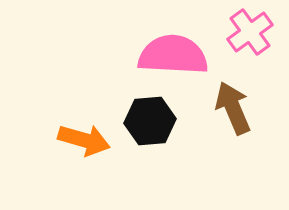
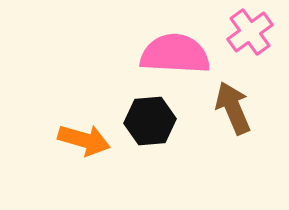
pink semicircle: moved 2 px right, 1 px up
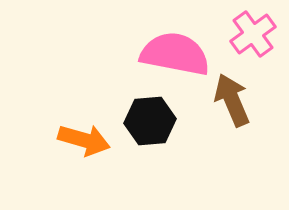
pink cross: moved 3 px right, 2 px down
pink semicircle: rotated 8 degrees clockwise
brown arrow: moved 1 px left, 8 px up
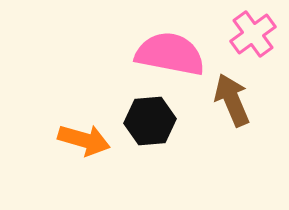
pink semicircle: moved 5 px left
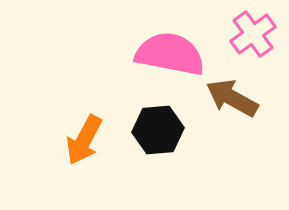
brown arrow: moved 2 px up; rotated 38 degrees counterclockwise
black hexagon: moved 8 px right, 9 px down
orange arrow: rotated 102 degrees clockwise
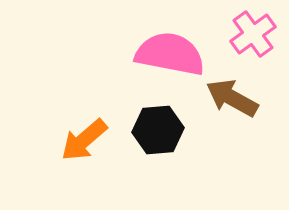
orange arrow: rotated 21 degrees clockwise
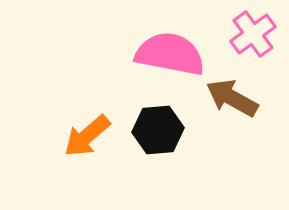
orange arrow: moved 3 px right, 4 px up
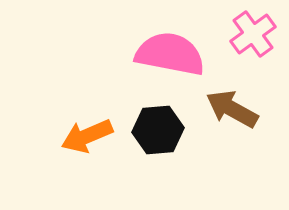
brown arrow: moved 11 px down
orange arrow: rotated 18 degrees clockwise
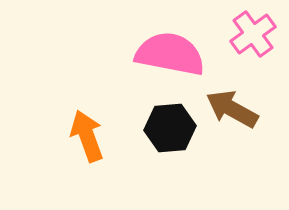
black hexagon: moved 12 px right, 2 px up
orange arrow: rotated 93 degrees clockwise
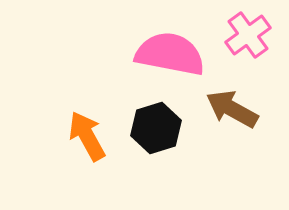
pink cross: moved 5 px left, 1 px down
black hexagon: moved 14 px left; rotated 12 degrees counterclockwise
orange arrow: rotated 9 degrees counterclockwise
